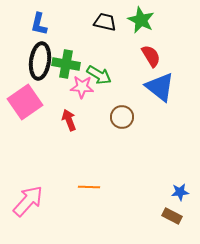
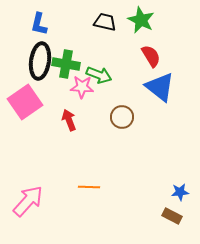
green arrow: rotated 10 degrees counterclockwise
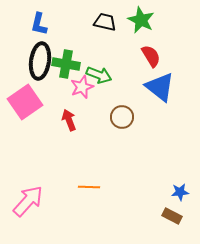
pink star: rotated 25 degrees counterclockwise
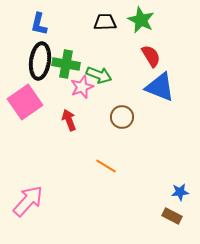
black trapezoid: rotated 15 degrees counterclockwise
blue triangle: rotated 16 degrees counterclockwise
orange line: moved 17 px right, 21 px up; rotated 30 degrees clockwise
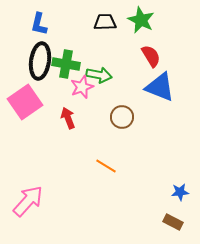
green arrow: rotated 10 degrees counterclockwise
red arrow: moved 1 px left, 2 px up
brown rectangle: moved 1 px right, 6 px down
